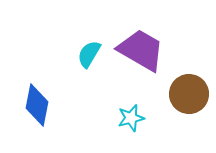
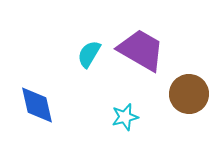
blue diamond: rotated 24 degrees counterclockwise
cyan star: moved 6 px left, 1 px up
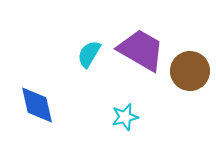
brown circle: moved 1 px right, 23 px up
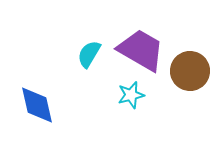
cyan star: moved 6 px right, 22 px up
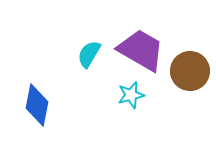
blue diamond: rotated 24 degrees clockwise
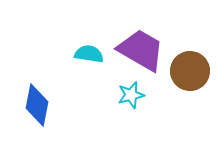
cyan semicircle: rotated 68 degrees clockwise
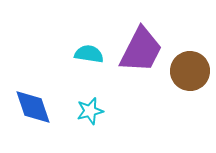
purple trapezoid: rotated 87 degrees clockwise
cyan star: moved 41 px left, 16 px down
blue diamond: moved 4 px left, 2 px down; rotated 30 degrees counterclockwise
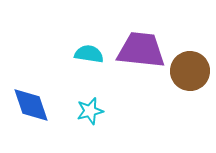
purple trapezoid: rotated 111 degrees counterclockwise
blue diamond: moved 2 px left, 2 px up
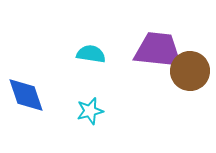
purple trapezoid: moved 17 px right
cyan semicircle: moved 2 px right
blue diamond: moved 5 px left, 10 px up
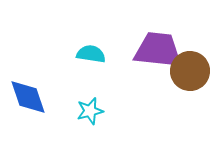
blue diamond: moved 2 px right, 2 px down
